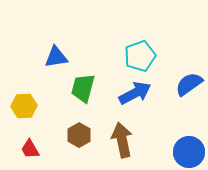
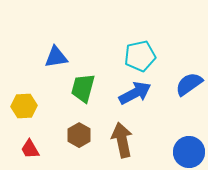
cyan pentagon: rotated 8 degrees clockwise
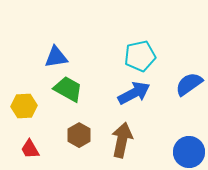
green trapezoid: moved 15 px left, 1 px down; rotated 104 degrees clockwise
blue arrow: moved 1 px left
brown arrow: rotated 24 degrees clockwise
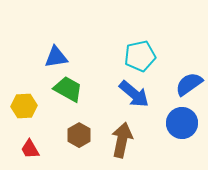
blue arrow: moved 1 px down; rotated 68 degrees clockwise
blue circle: moved 7 px left, 29 px up
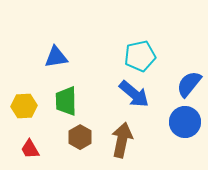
blue semicircle: rotated 16 degrees counterclockwise
green trapezoid: moved 2 px left, 12 px down; rotated 120 degrees counterclockwise
blue circle: moved 3 px right, 1 px up
brown hexagon: moved 1 px right, 2 px down
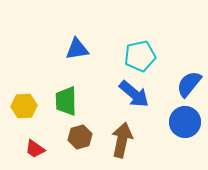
blue triangle: moved 21 px right, 8 px up
brown hexagon: rotated 15 degrees clockwise
red trapezoid: moved 5 px right; rotated 25 degrees counterclockwise
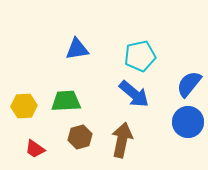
green trapezoid: rotated 88 degrees clockwise
blue circle: moved 3 px right
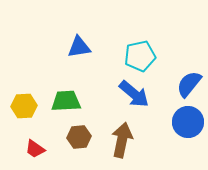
blue triangle: moved 2 px right, 2 px up
brown hexagon: moved 1 px left; rotated 10 degrees clockwise
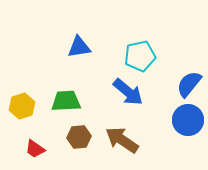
blue arrow: moved 6 px left, 2 px up
yellow hexagon: moved 2 px left; rotated 15 degrees counterclockwise
blue circle: moved 2 px up
brown arrow: rotated 68 degrees counterclockwise
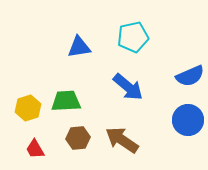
cyan pentagon: moved 7 px left, 19 px up
blue semicircle: moved 1 px right, 8 px up; rotated 152 degrees counterclockwise
blue arrow: moved 5 px up
yellow hexagon: moved 6 px right, 2 px down
brown hexagon: moved 1 px left, 1 px down
red trapezoid: rotated 25 degrees clockwise
